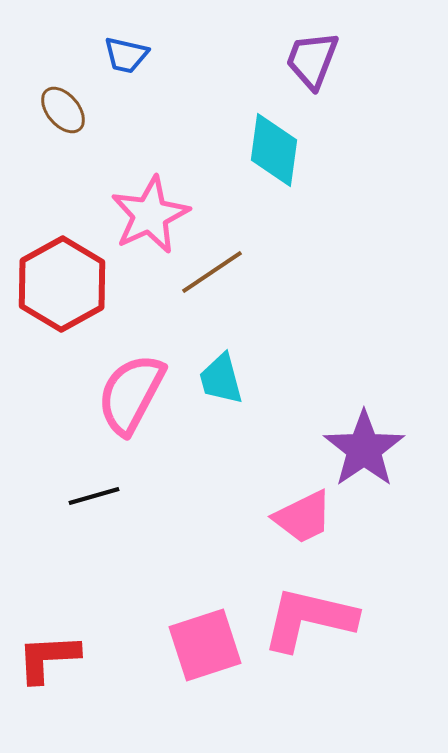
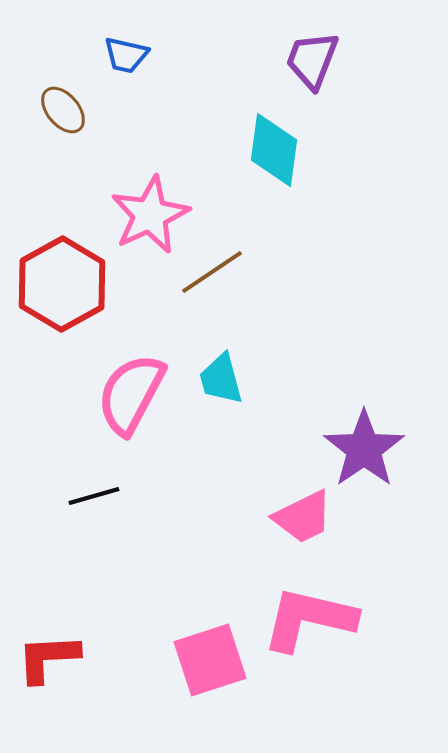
pink square: moved 5 px right, 15 px down
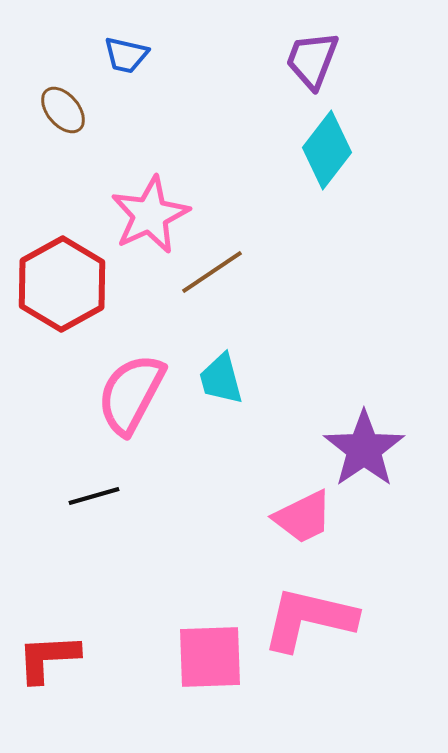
cyan diamond: moved 53 px right; rotated 30 degrees clockwise
pink square: moved 3 px up; rotated 16 degrees clockwise
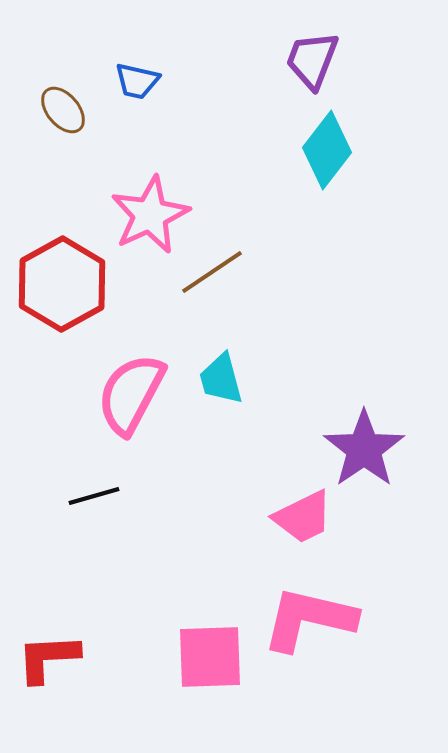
blue trapezoid: moved 11 px right, 26 px down
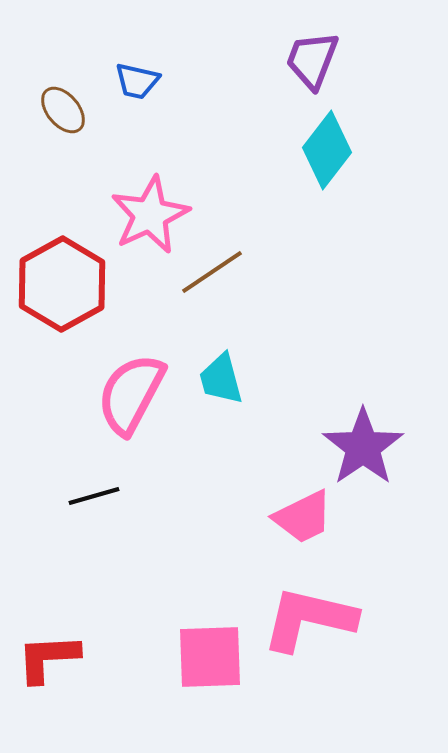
purple star: moved 1 px left, 2 px up
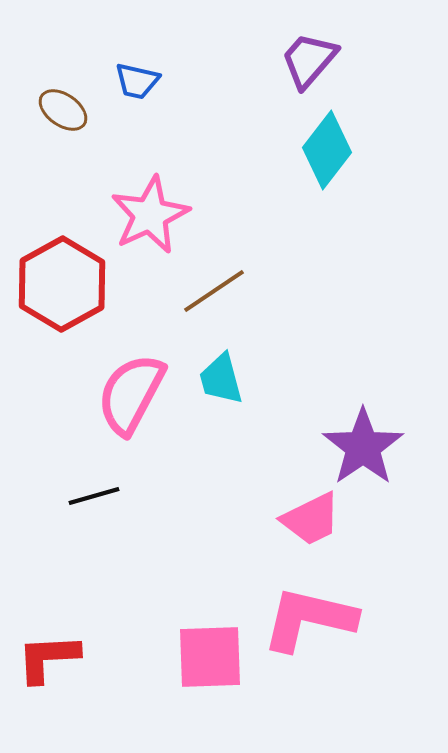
purple trapezoid: moved 3 px left; rotated 20 degrees clockwise
brown ellipse: rotated 15 degrees counterclockwise
brown line: moved 2 px right, 19 px down
pink trapezoid: moved 8 px right, 2 px down
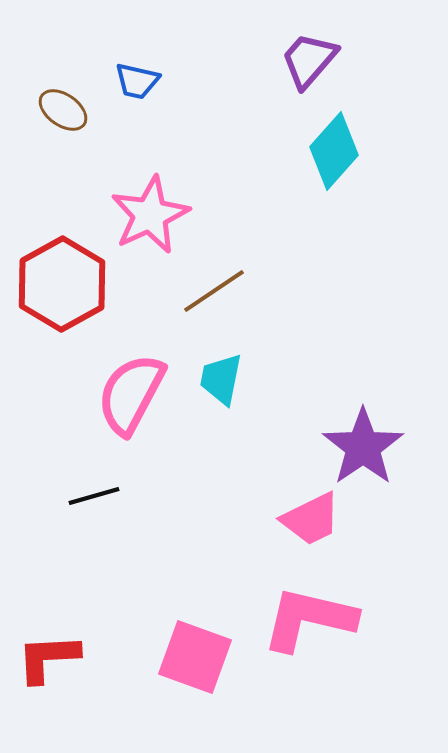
cyan diamond: moved 7 px right, 1 px down; rotated 4 degrees clockwise
cyan trapezoid: rotated 26 degrees clockwise
pink square: moved 15 px left; rotated 22 degrees clockwise
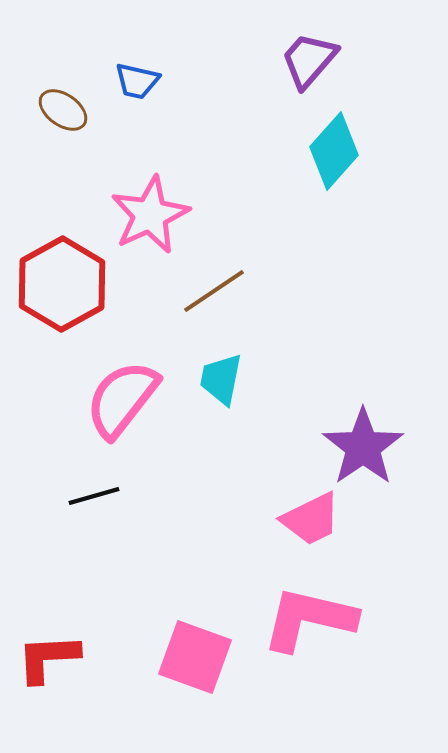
pink semicircle: moved 9 px left, 5 px down; rotated 10 degrees clockwise
